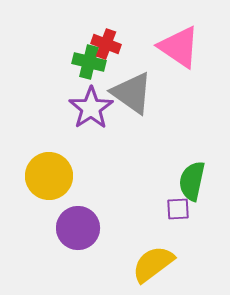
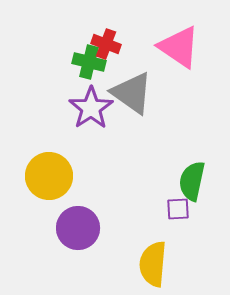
yellow semicircle: rotated 48 degrees counterclockwise
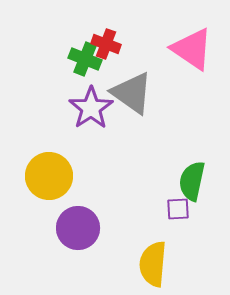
pink triangle: moved 13 px right, 2 px down
green cross: moved 4 px left, 3 px up; rotated 8 degrees clockwise
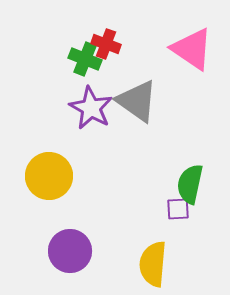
gray triangle: moved 5 px right, 8 px down
purple star: rotated 9 degrees counterclockwise
green semicircle: moved 2 px left, 3 px down
purple circle: moved 8 px left, 23 px down
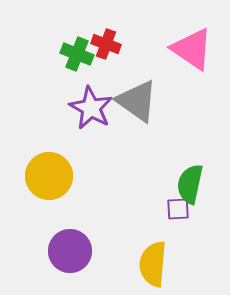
green cross: moved 8 px left, 5 px up
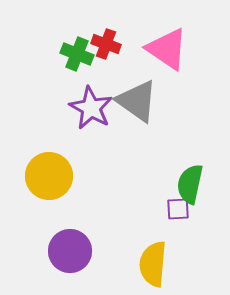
pink triangle: moved 25 px left
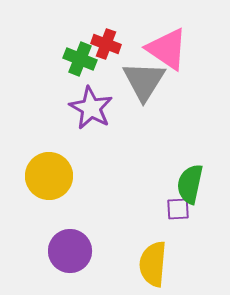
green cross: moved 3 px right, 5 px down
gray triangle: moved 7 px right, 20 px up; rotated 27 degrees clockwise
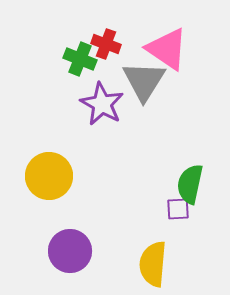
purple star: moved 11 px right, 4 px up
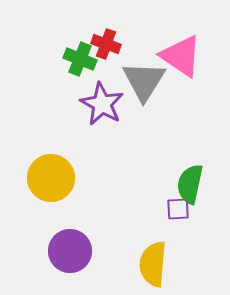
pink triangle: moved 14 px right, 7 px down
yellow circle: moved 2 px right, 2 px down
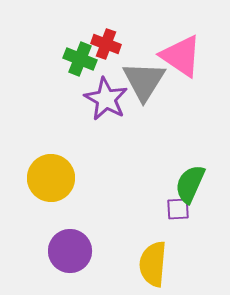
purple star: moved 4 px right, 5 px up
green semicircle: rotated 12 degrees clockwise
